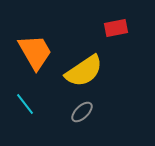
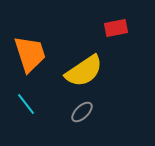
orange trapezoid: moved 5 px left, 2 px down; rotated 12 degrees clockwise
cyan line: moved 1 px right
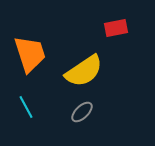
cyan line: moved 3 px down; rotated 10 degrees clockwise
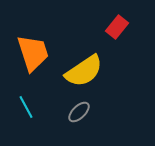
red rectangle: moved 1 px right, 1 px up; rotated 40 degrees counterclockwise
orange trapezoid: moved 3 px right, 1 px up
gray ellipse: moved 3 px left
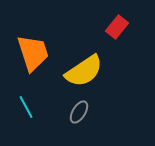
gray ellipse: rotated 15 degrees counterclockwise
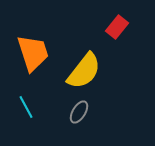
yellow semicircle: rotated 18 degrees counterclockwise
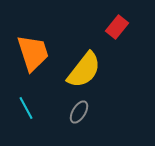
yellow semicircle: moved 1 px up
cyan line: moved 1 px down
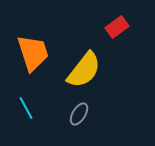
red rectangle: rotated 15 degrees clockwise
gray ellipse: moved 2 px down
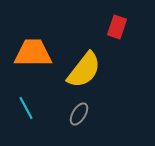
red rectangle: rotated 35 degrees counterclockwise
orange trapezoid: rotated 72 degrees counterclockwise
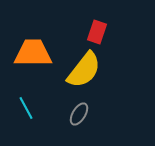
red rectangle: moved 20 px left, 5 px down
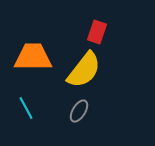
orange trapezoid: moved 4 px down
gray ellipse: moved 3 px up
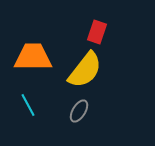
yellow semicircle: moved 1 px right
cyan line: moved 2 px right, 3 px up
